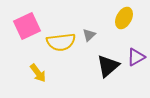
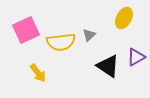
pink square: moved 1 px left, 4 px down
black triangle: rotated 45 degrees counterclockwise
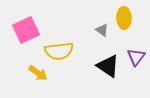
yellow ellipse: rotated 30 degrees counterclockwise
gray triangle: moved 13 px right, 5 px up; rotated 40 degrees counterclockwise
yellow semicircle: moved 2 px left, 9 px down
purple triangle: rotated 24 degrees counterclockwise
yellow arrow: rotated 18 degrees counterclockwise
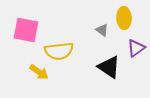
pink square: rotated 36 degrees clockwise
purple triangle: moved 9 px up; rotated 18 degrees clockwise
black triangle: moved 1 px right, 1 px down
yellow arrow: moved 1 px right, 1 px up
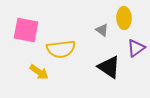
yellow semicircle: moved 2 px right, 2 px up
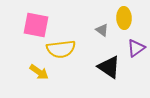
pink square: moved 10 px right, 5 px up
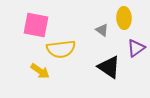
yellow arrow: moved 1 px right, 1 px up
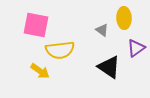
yellow semicircle: moved 1 px left, 1 px down
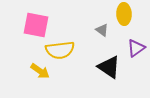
yellow ellipse: moved 4 px up
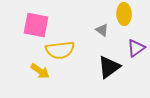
black triangle: rotated 50 degrees clockwise
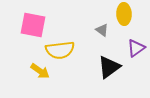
pink square: moved 3 px left
